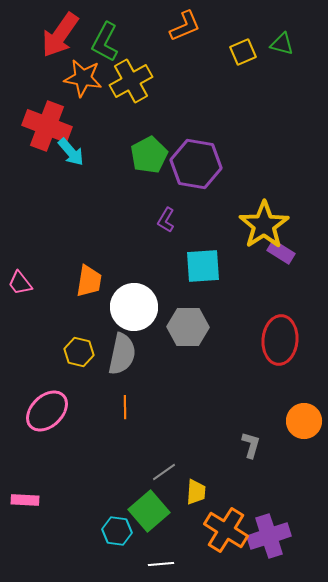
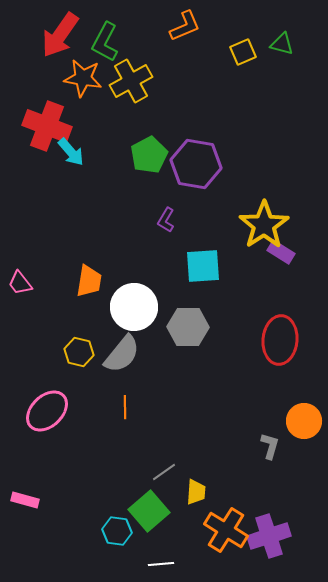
gray semicircle: rotated 27 degrees clockwise
gray L-shape: moved 19 px right, 1 px down
pink rectangle: rotated 12 degrees clockwise
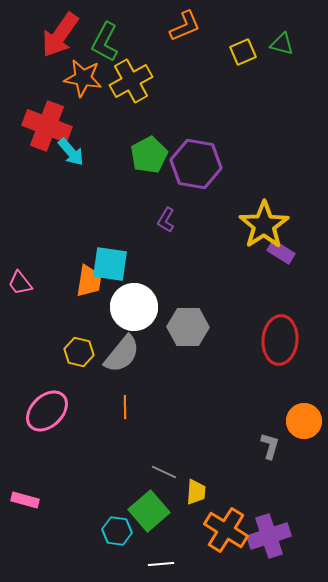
cyan square: moved 93 px left, 2 px up; rotated 12 degrees clockwise
gray line: rotated 60 degrees clockwise
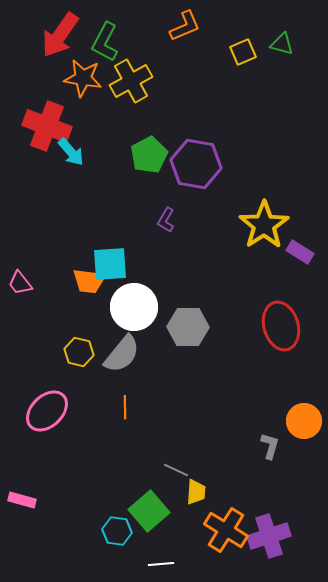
purple rectangle: moved 19 px right
cyan square: rotated 12 degrees counterclockwise
orange trapezoid: rotated 88 degrees clockwise
red ellipse: moved 1 px right, 14 px up; rotated 21 degrees counterclockwise
gray line: moved 12 px right, 2 px up
pink rectangle: moved 3 px left
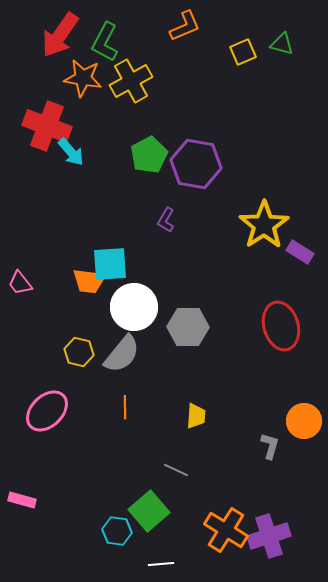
yellow trapezoid: moved 76 px up
